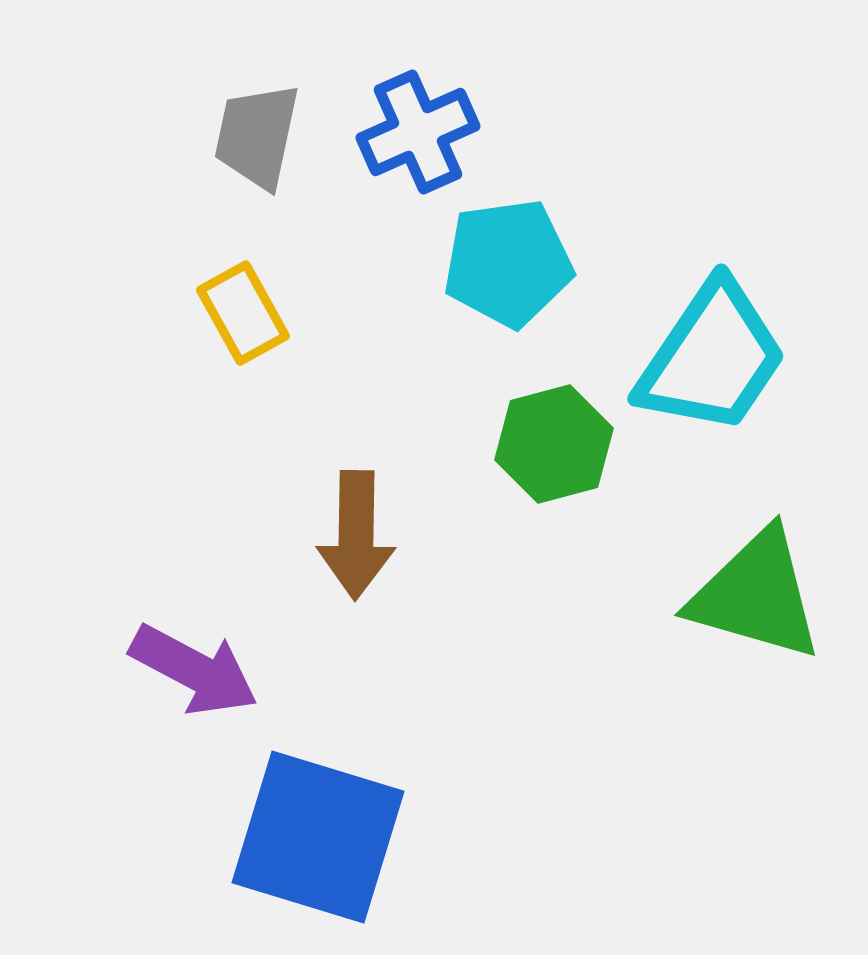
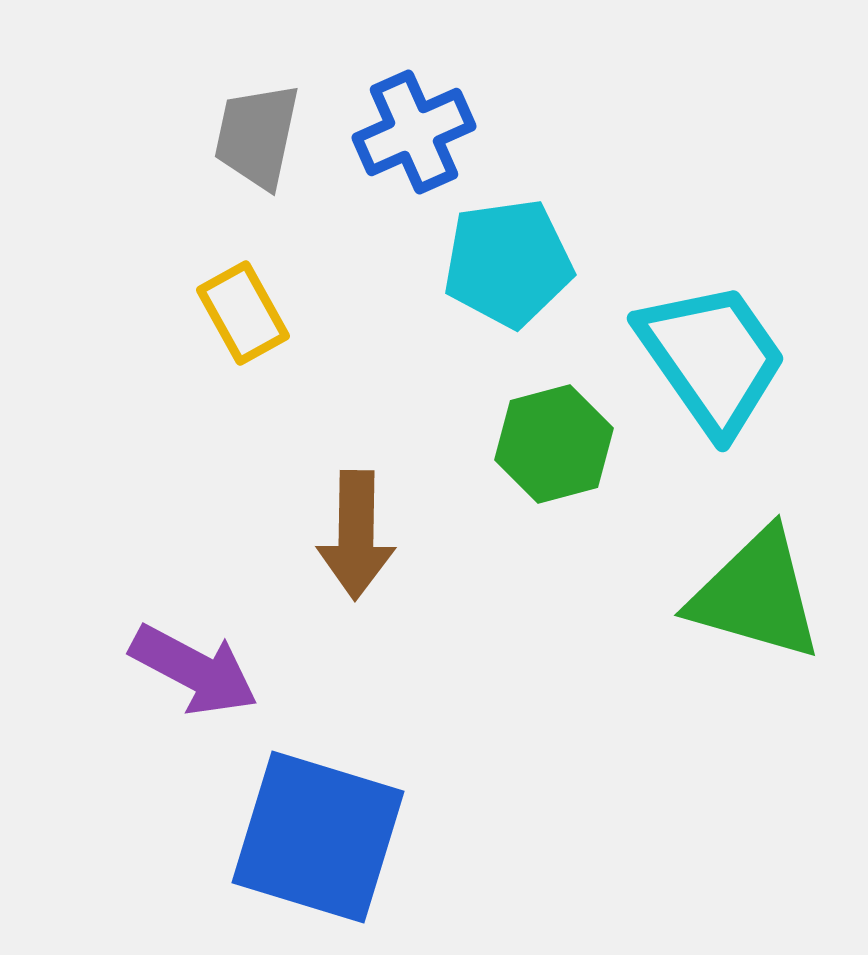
blue cross: moved 4 px left
cyan trapezoid: rotated 69 degrees counterclockwise
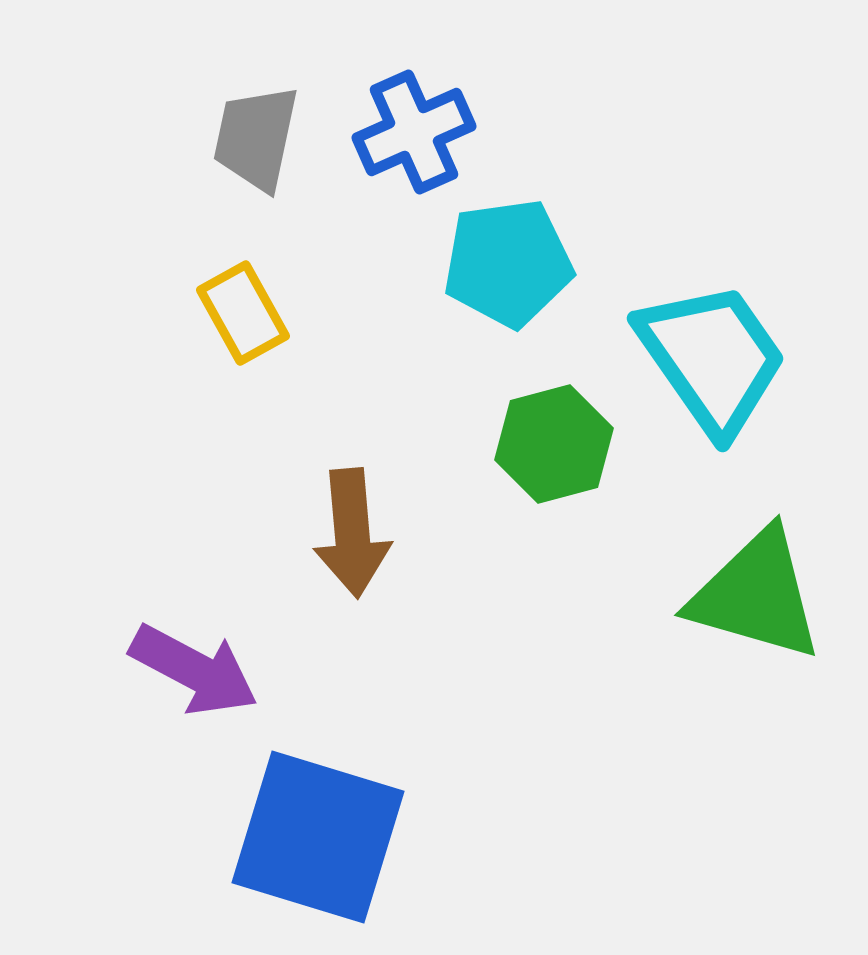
gray trapezoid: moved 1 px left, 2 px down
brown arrow: moved 4 px left, 2 px up; rotated 6 degrees counterclockwise
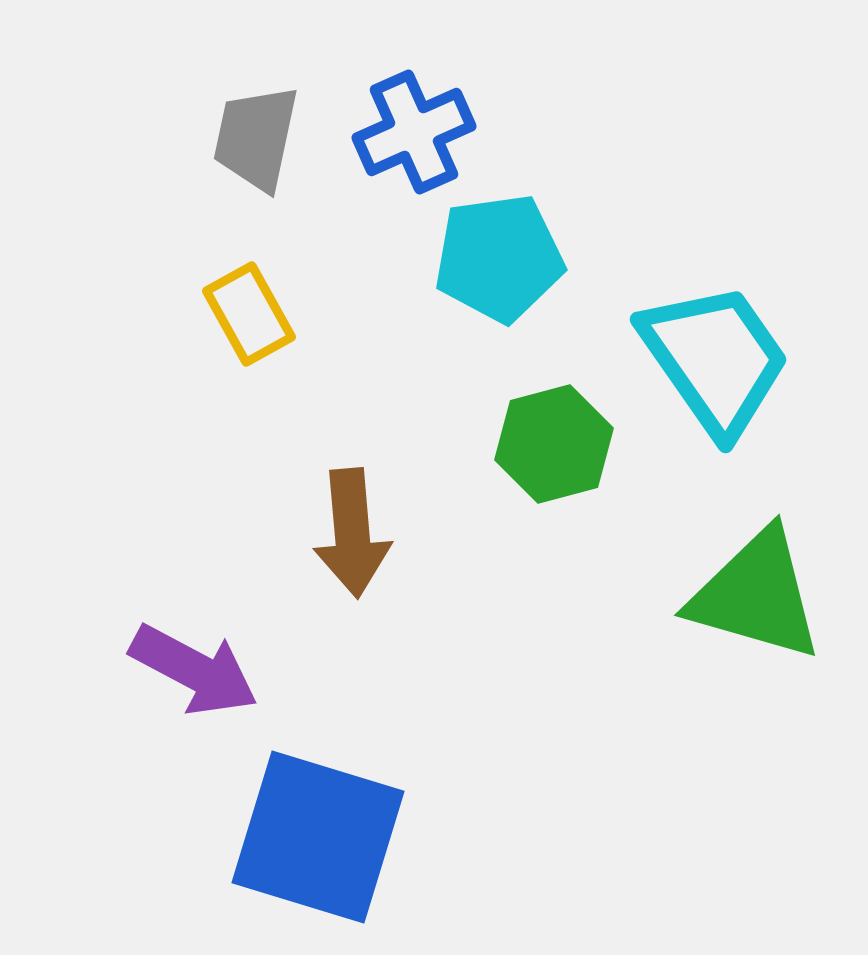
cyan pentagon: moved 9 px left, 5 px up
yellow rectangle: moved 6 px right, 1 px down
cyan trapezoid: moved 3 px right, 1 px down
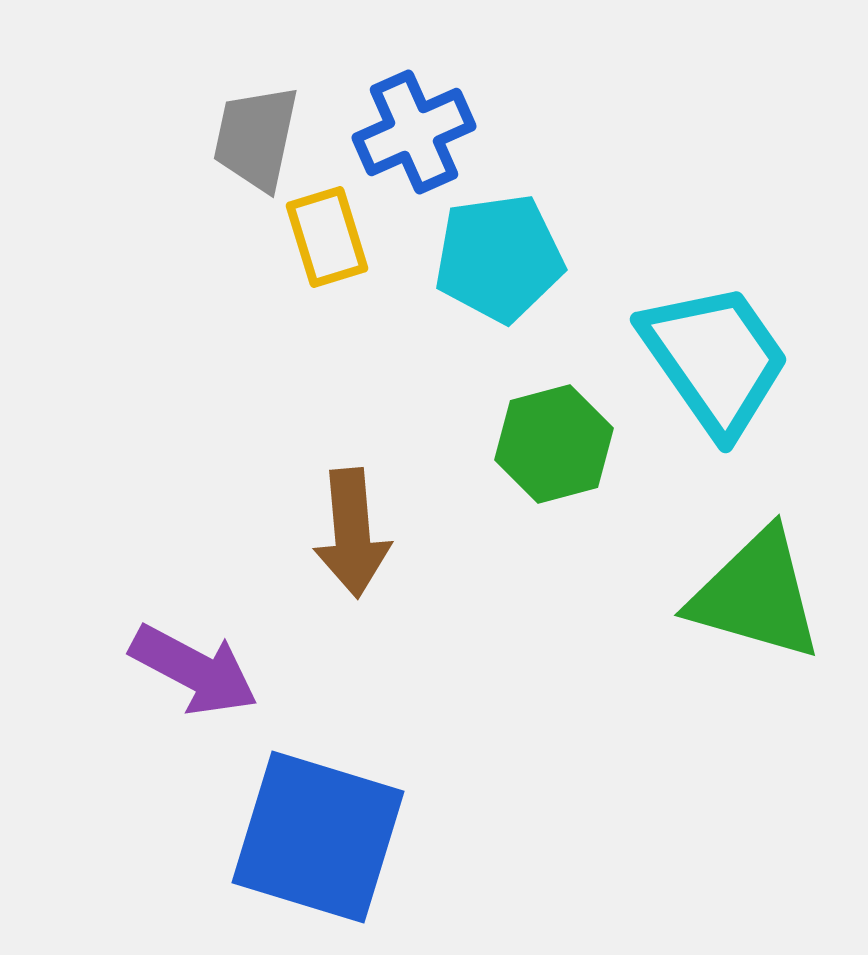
yellow rectangle: moved 78 px right, 77 px up; rotated 12 degrees clockwise
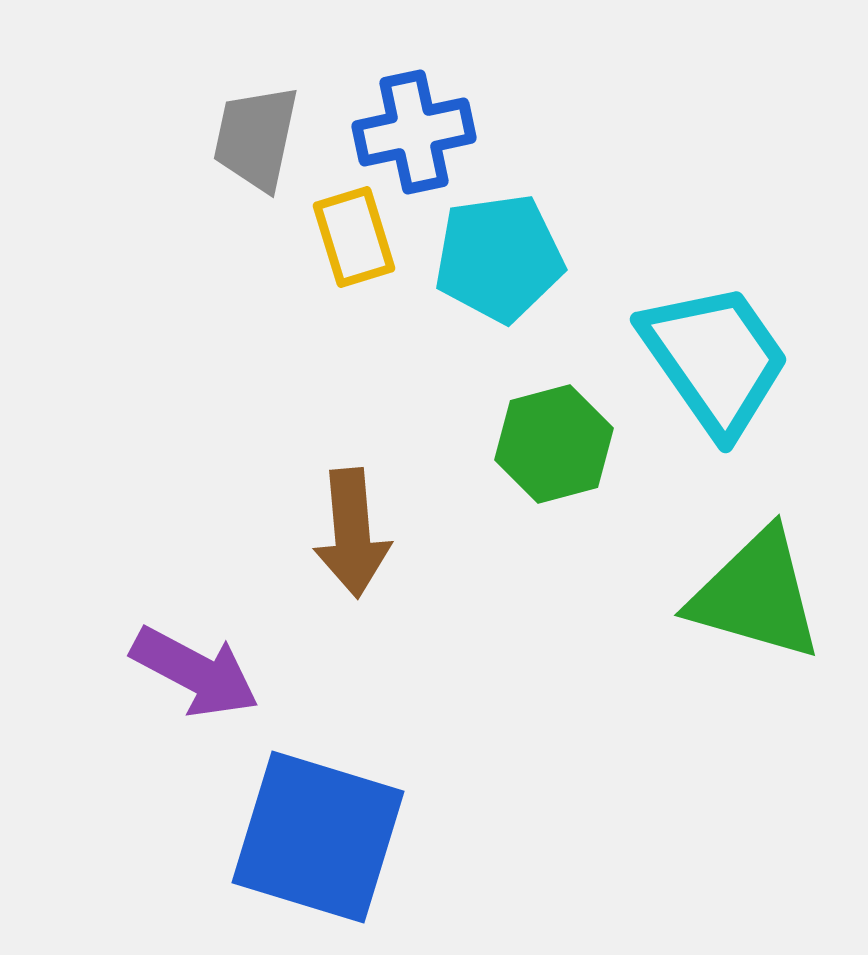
blue cross: rotated 12 degrees clockwise
yellow rectangle: moved 27 px right
purple arrow: moved 1 px right, 2 px down
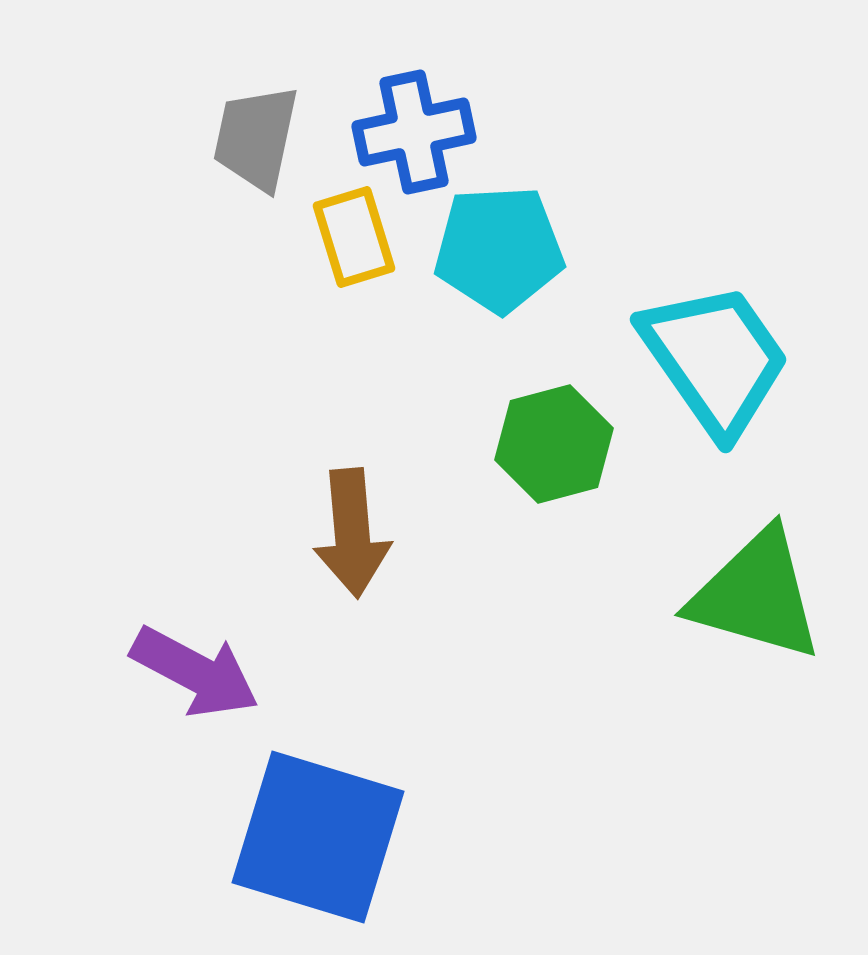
cyan pentagon: moved 9 px up; rotated 5 degrees clockwise
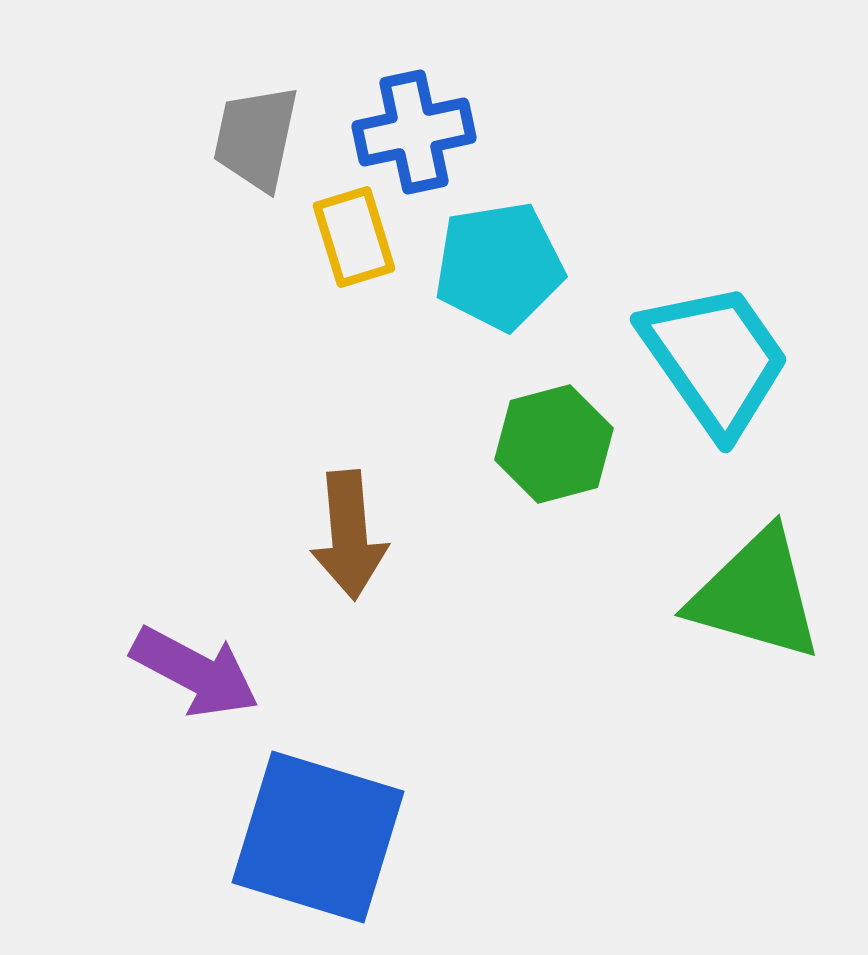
cyan pentagon: moved 17 px down; rotated 6 degrees counterclockwise
brown arrow: moved 3 px left, 2 px down
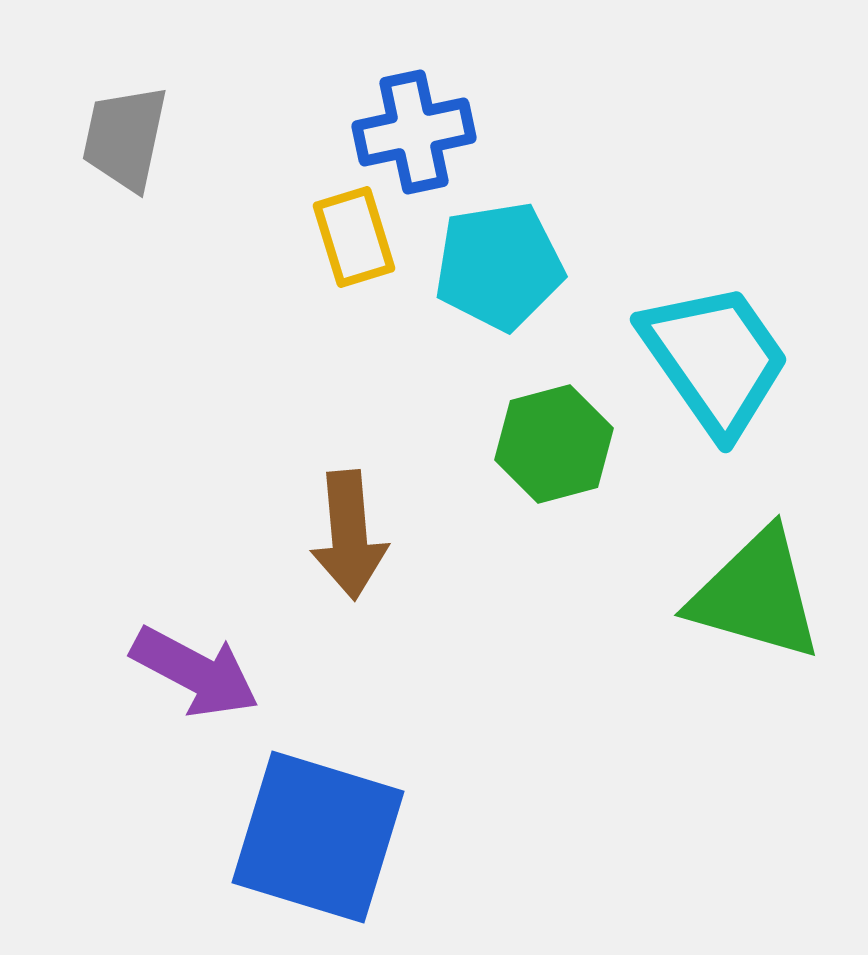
gray trapezoid: moved 131 px left
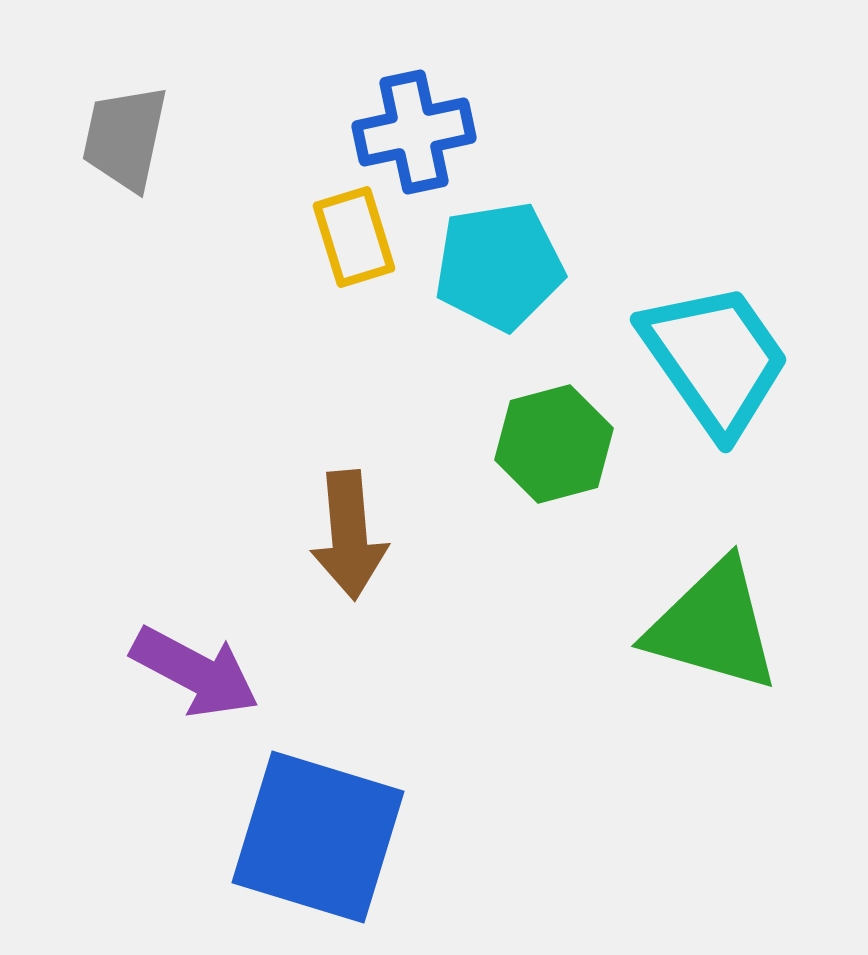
green triangle: moved 43 px left, 31 px down
